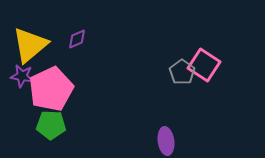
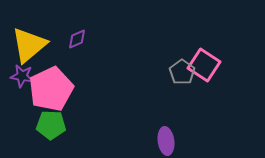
yellow triangle: moved 1 px left
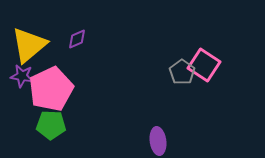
purple ellipse: moved 8 px left
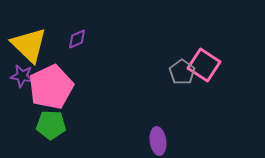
yellow triangle: rotated 36 degrees counterclockwise
pink pentagon: moved 2 px up
